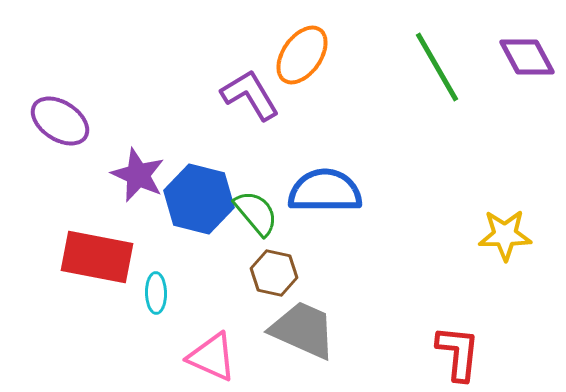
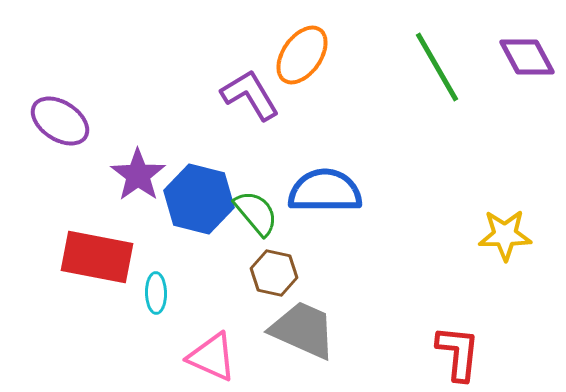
purple star: rotated 12 degrees clockwise
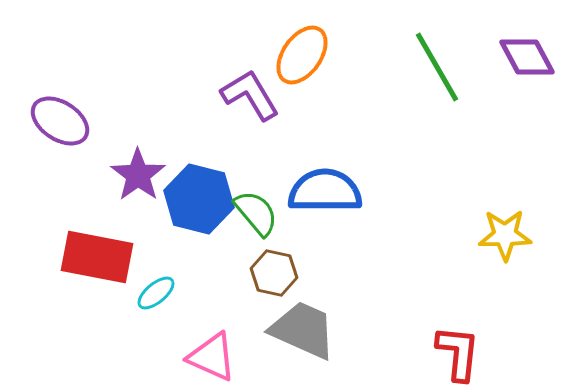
cyan ellipse: rotated 51 degrees clockwise
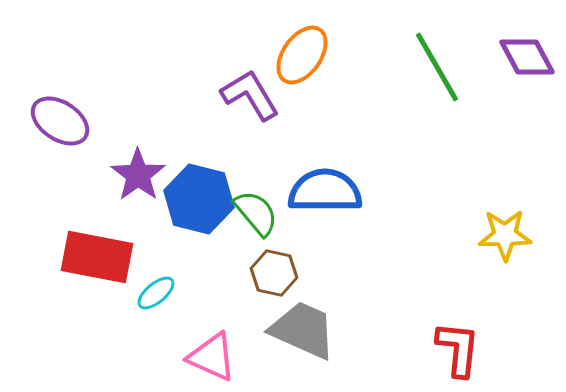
red L-shape: moved 4 px up
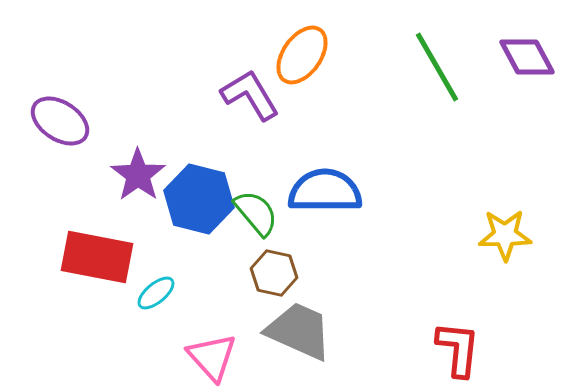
gray trapezoid: moved 4 px left, 1 px down
pink triangle: rotated 24 degrees clockwise
